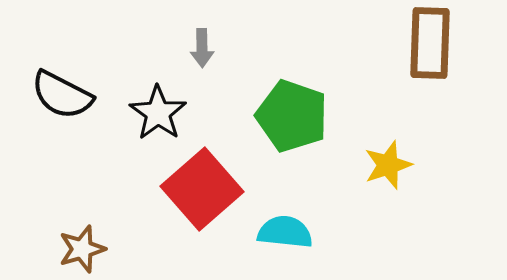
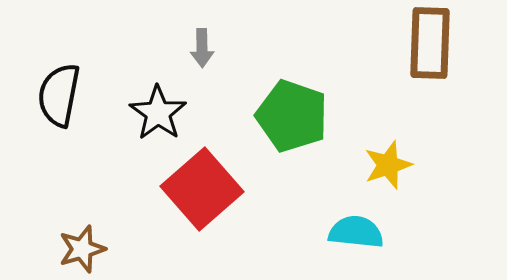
black semicircle: moved 3 px left; rotated 74 degrees clockwise
cyan semicircle: moved 71 px right
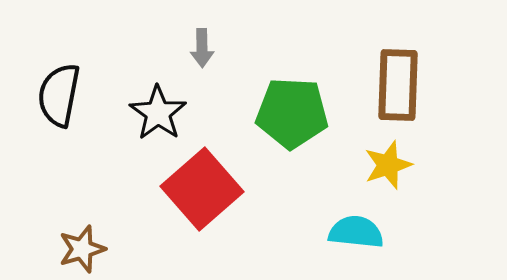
brown rectangle: moved 32 px left, 42 px down
green pentagon: moved 3 px up; rotated 16 degrees counterclockwise
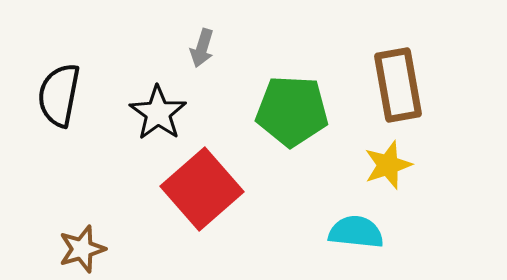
gray arrow: rotated 18 degrees clockwise
brown rectangle: rotated 12 degrees counterclockwise
green pentagon: moved 2 px up
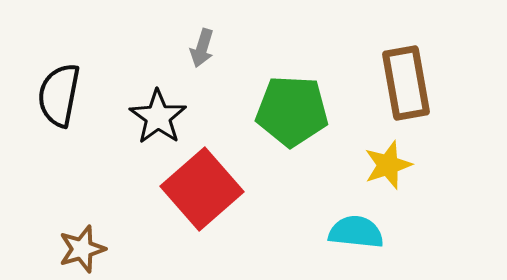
brown rectangle: moved 8 px right, 2 px up
black star: moved 4 px down
